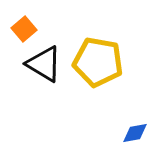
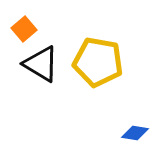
black triangle: moved 3 px left
blue diamond: rotated 20 degrees clockwise
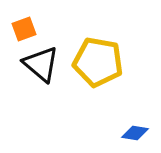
orange square: rotated 20 degrees clockwise
black triangle: rotated 9 degrees clockwise
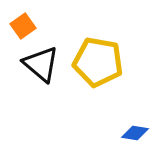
orange square: moved 1 px left, 3 px up; rotated 15 degrees counterclockwise
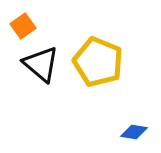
yellow pentagon: rotated 12 degrees clockwise
blue diamond: moved 1 px left, 1 px up
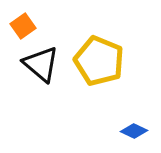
yellow pentagon: moved 1 px right, 1 px up
blue diamond: moved 1 px up; rotated 16 degrees clockwise
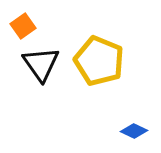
black triangle: rotated 15 degrees clockwise
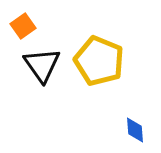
black triangle: moved 1 px right, 1 px down
blue diamond: moved 1 px right, 1 px up; rotated 60 degrees clockwise
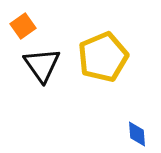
yellow pentagon: moved 4 px right, 4 px up; rotated 27 degrees clockwise
blue diamond: moved 2 px right, 4 px down
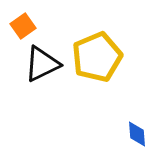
yellow pentagon: moved 6 px left
black triangle: moved 1 px up; rotated 39 degrees clockwise
